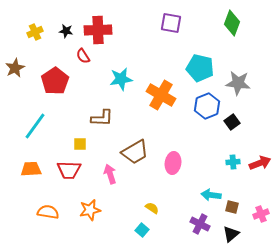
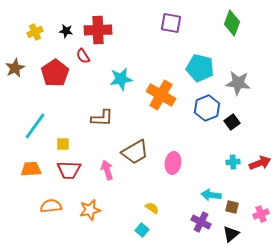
red pentagon: moved 8 px up
blue hexagon: moved 2 px down
yellow square: moved 17 px left
pink arrow: moved 3 px left, 4 px up
orange semicircle: moved 3 px right, 6 px up; rotated 15 degrees counterclockwise
purple cross: moved 1 px right, 2 px up
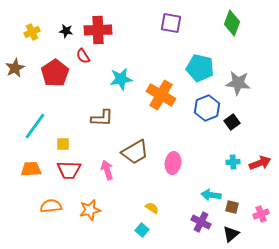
yellow cross: moved 3 px left
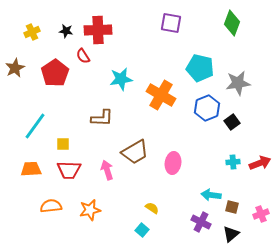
gray star: rotated 15 degrees counterclockwise
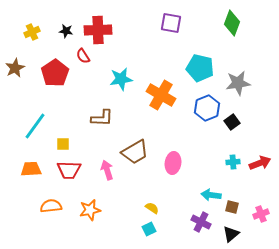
cyan square: moved 7 px right, 1 px up; rotated 24 degrees clockwise
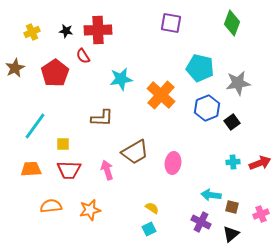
orange cross: rotated 12 degrees clockwise
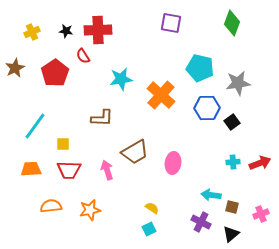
blue hexagon: rotated 20 degrees clockwise
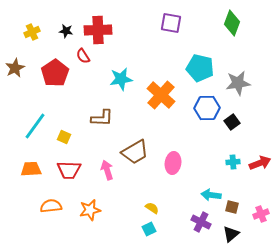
yellow square: moved 1 px right, 7 px up; rotated 24 degrees clockwise
